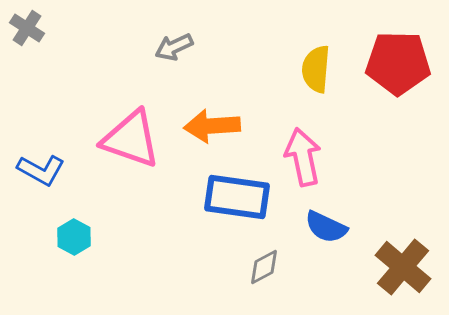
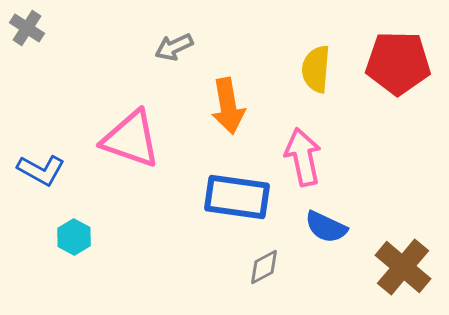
orange arrow: moved 16 px right, 20 px up; rotated 96 degrees counterclockwise
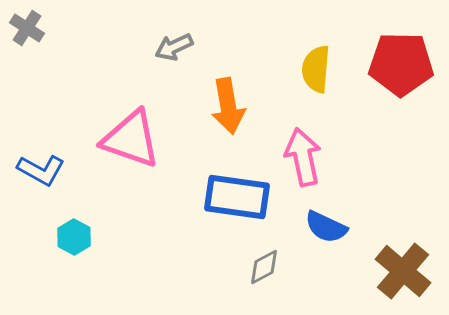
red pentagon: moved 3 px right, 1 px down
brown cross: moved 4 px down
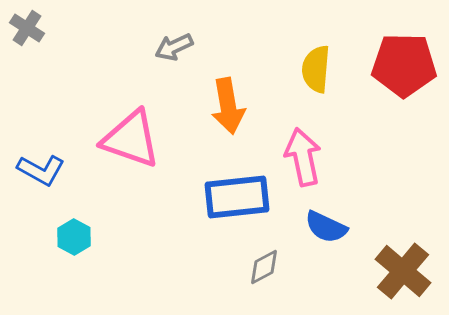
red pentagon: moved 3 px right, 1 px down
blue rectangle: rotated 14 degrees counterclockwise
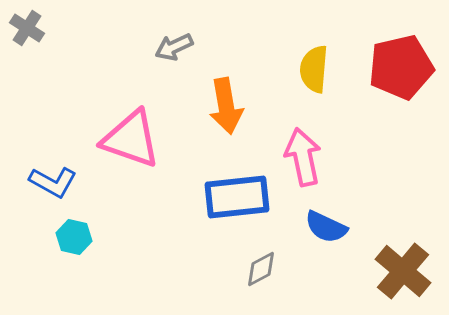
red pentagon: moved 3 px left, 2 px down; rotated 14 degrees counterclockwise
yellow semicircle: moved 2 px left
orange arrow: moved 2 px left
blue L-shape: moved 12 px right, 12 px down
cyan hexagon: rotated 16 degrees counterclockwise
gray diamond: moved 3 px left, 2 px down
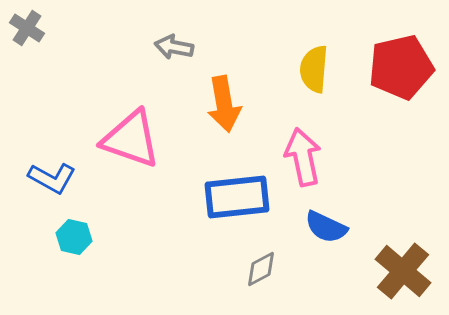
gray arrow: rotated 36 degrees clockwise
orange arrow: moved 2 px left, 2 px up
blue L-shape: moved 1 px left, 4 px up
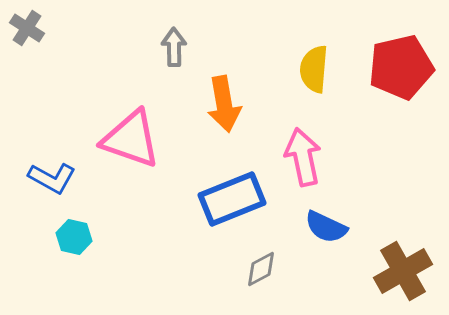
gray arrow: rotated 78 degrees clockwise
blue rectangle: moved 5 px left, 2 px down; rotated 16 degrees counterclockwise
brown cross: rotated 20 degrees clockwise
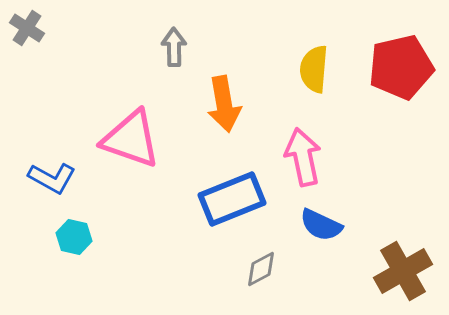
blue semicircle: moved 5 px left, 2 px up
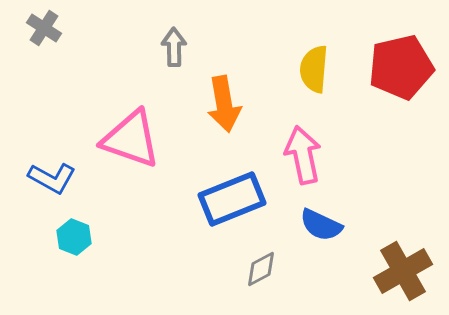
gray cross: moved 17 px right
pink arrow: moved 2 px up
cyan hexagon: rotated 8 degrees clockwise
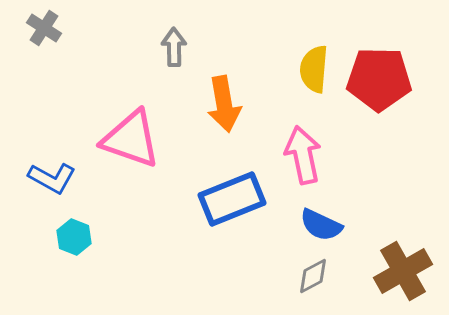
red pentagon: moved 22 px left, 12 px down; rotated 14 degrees clockwise
gray diamond: moved 52 px right, 7 px down
